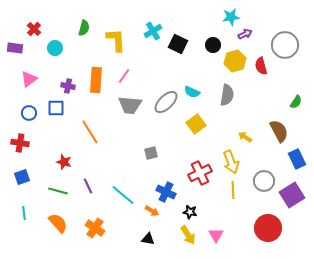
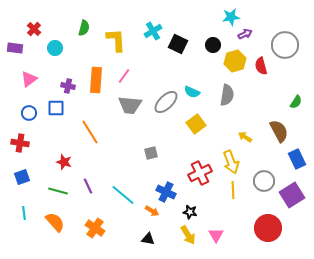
orange semicircle at (58, 223): moved 3 px left, 1 px up
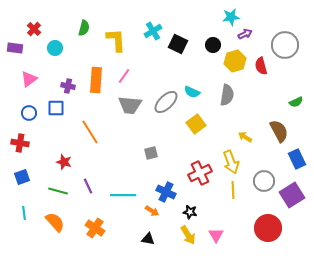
green semicircle at (296, 102): rotated 32 degrees clockwise
cyan line at (123, 195): rotated 40 degrees counterclockwise
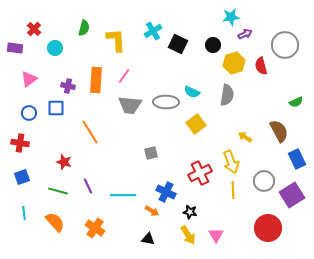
yellow hexagon at (235, 61): moved 1 px left, 2 px down
gray ellipse at (166, 102): rotated 45 degrees clockwise
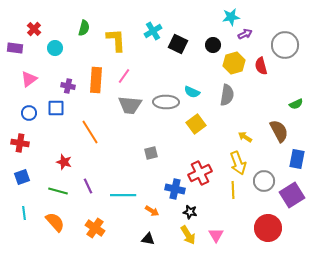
green semicircle at (296, 102): moved 2 px down
blue rectangle at (297, 159): rotated 36 degrees clockwise
yellow arrow at (231, 162): moved 7 px right, 1 px down
blue cross at (166, 192): moved 9 px right, 3 px up; rotated 12 degrees counterclockwise
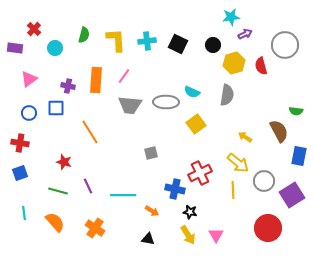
green semicircle at (84, 28): moved 7 px down
cyan cross at (153, 31): moved 6 px left, 10 px down; rotated 24 degrees clockwise
green semicircle at (296, 104): moved 7 px down; rotated 32 degrees clockwise
blue rectangle at (297, 159): moved 2 px right, 3 px up
yellow arrow at (238, 163): rotated 30 degrees counterclockwise
blue square at (22, 177): moved 2 px left, 4 px up
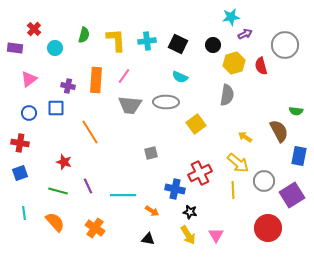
cyan semicircle at (192, 92): moved 12 px left, 15 px up
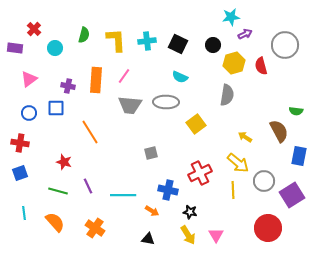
blue cross at (175, 189): moved 7 px left, 1 px down
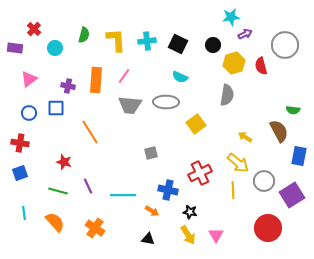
green semicircle at (296, 111): moved 3 px left, 1 px up
